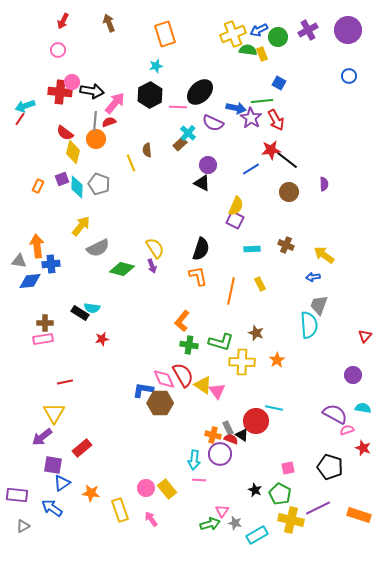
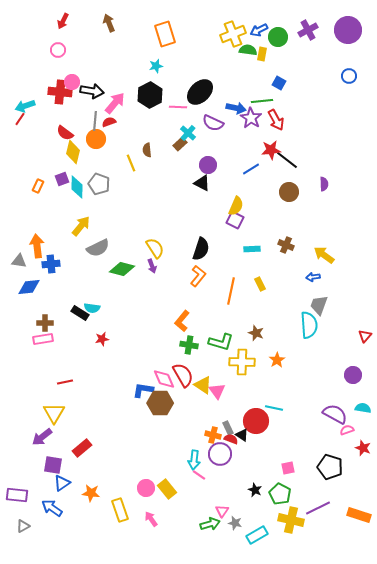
yellow rectangle at (262, 54): rotated 32 degrees clockwise
orange L-shape at (198, 276): rotated 50 degrees clockwise
blue diamond at (30, 281): moved 1 px left, 6 px down
pink line at (199, 480): moved 5 px up; rotated 32 degrees clockwise
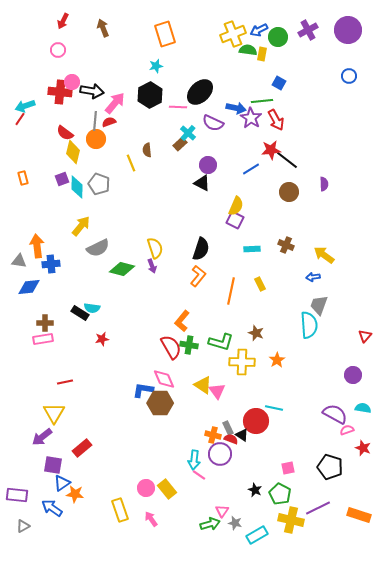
brown arrow at (109, 23): moved 6 px left, 5 px down
orange rectangle at (38, 186): moved 15 px left, 8 px up; rotated 40 degrees counterclockwise
yellow semicircle at (155, 248): rotated 15 degrees clockwise
red semicircle at (183, 375): moved 12 px left, 28 px up
orange star at (91, 493): moved 16 px left, 1 px down
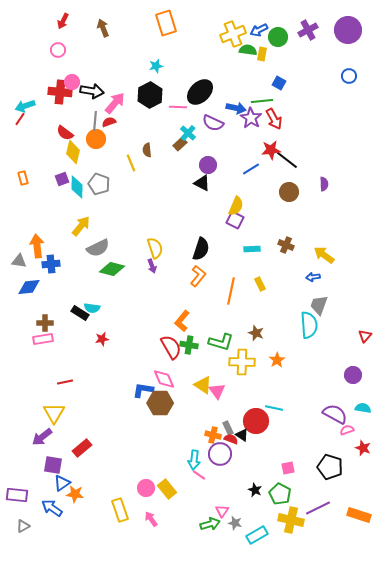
orange rectangle at (165, 34): moved 1 px right, 11 px up
red arrow at (276, 120): moved 2 px left, 1 px up
green diamond at (122, 269): moved 10 px left
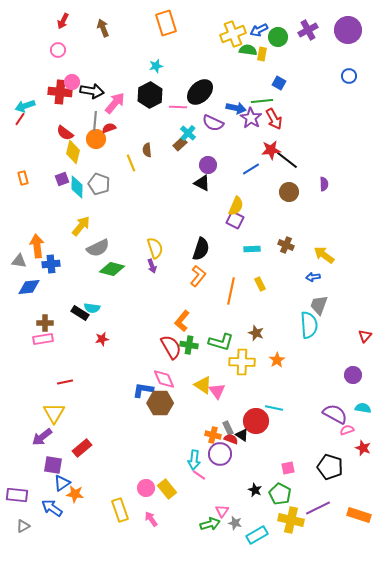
red semicircle at (109, 122): moved 6 px down
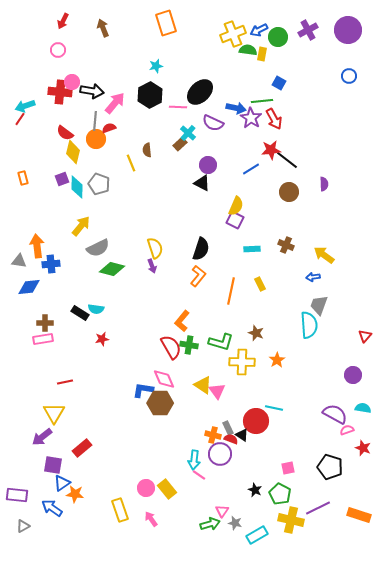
cyan semicircle at (92, 308): moved 4 px right, 1 px down
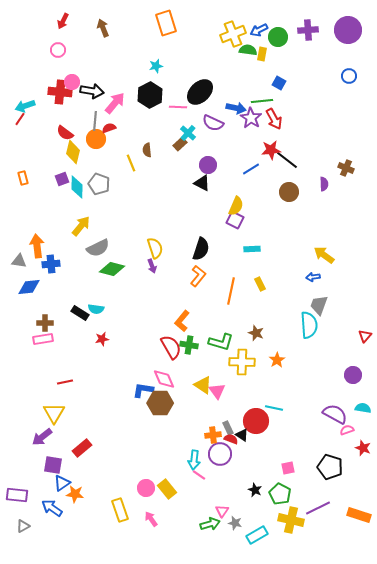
purple cross at (308, 30): rotated 24 degrees clockwise
brown cross at (286, 245): moved 60 px right, 77 px up
orange cross at (213, 435): rotated 21 degrees counterclockwise
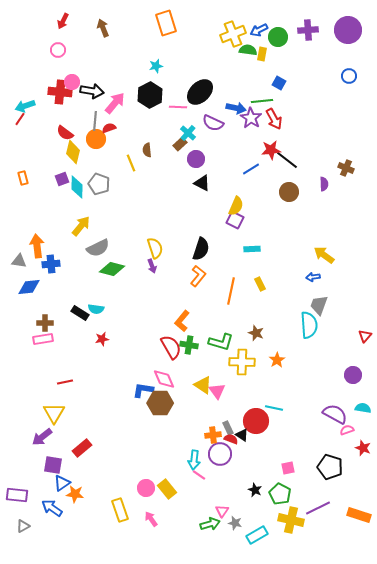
purple circle at (208, 165): moved 12 px left, 6 px up
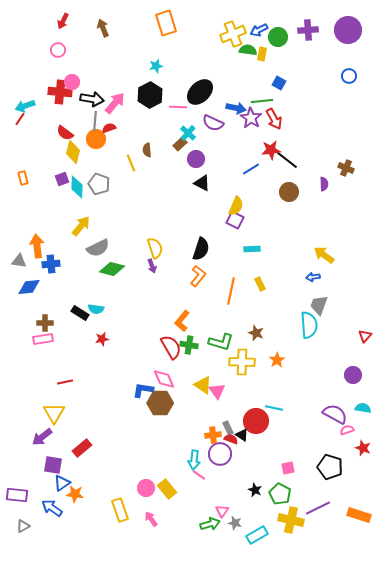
black arrow at (92, 91): moved 8 px down
